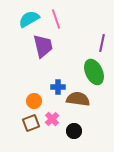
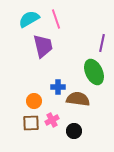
pink cross: moved 1 px down; rotated 16 degrees clockwise
brown square: rotated 18 degrees clockwise
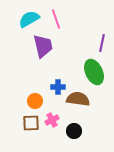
orange circle: moved 1 px right
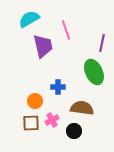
pink line: moved 10 px right, 11 px down
brown semicircle: moved 4 px right, 9 px down
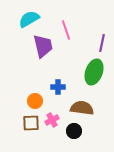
green ellipse: rotated 45 degrees clockwise
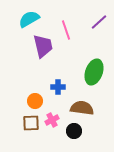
purple line: moved 3 px left, 21 px up; rotated 36 degrees clockwise
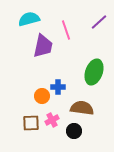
cyan semicircle: rotated 15 degrees clockwise
purple trapezoid: rotated 25 degrees clockwise
orange circle: moved 7 px right, 5 px up
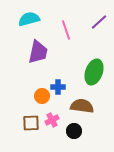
purple trapezoid: moved 5 px left, 6 px down
brown semicircle: moved 2 px up
